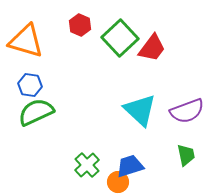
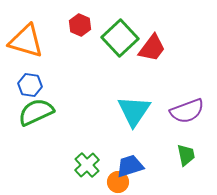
cyan triangle: moved 6 px left, 1 px down; rotated 21 degrees clockwise
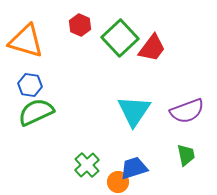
blue trapezoid: moved 4 px right, 2 px down
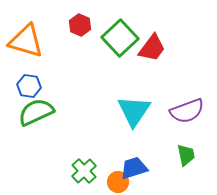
blue hexagon: moved 1 px left, 1 px down
green cross: moved 3 px left, 6 px down
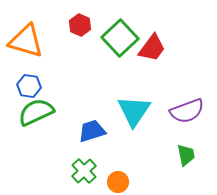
blue trapezoid: moved 42 px left, 37 px up
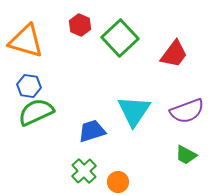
red trapezoid: moved 22 px right, 6 px down
green trapezoid: rotated 130 degrees clockwise
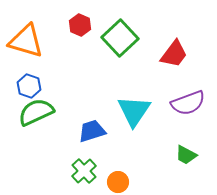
blue hexagon: rotated 10 degrees clockwise
purple semicircle: moved 1 px right, 8 px up
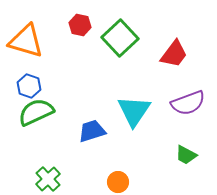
red hexagon: rotated 10 degrees counterclockwise
green cross: moved 36 px left, 8 px down
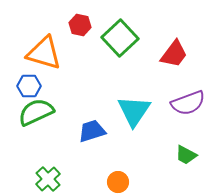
orange triangle: moved 18 px right, 12 px down
blue hexagon: rotated 20 degrees counterclockwise
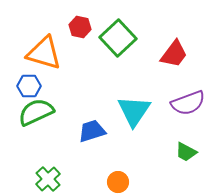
red hexagon: moved 2 px down
green square: moved 2 px left
green trapezoid: moved 3 px up
